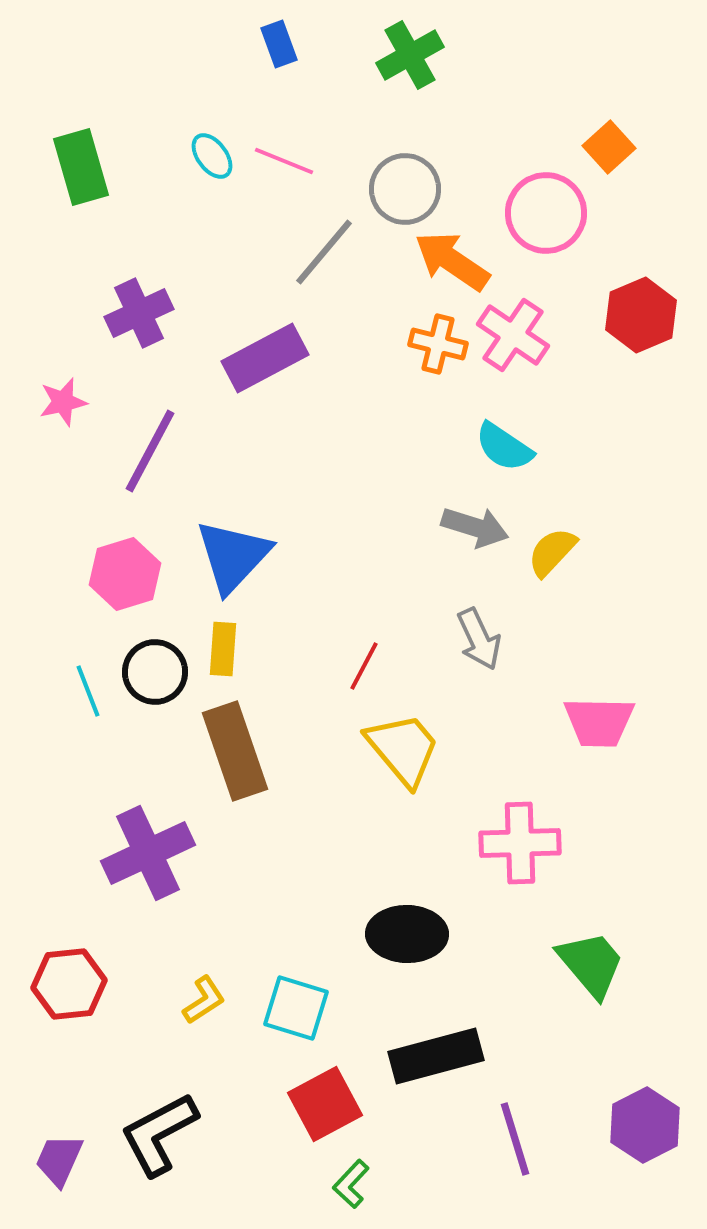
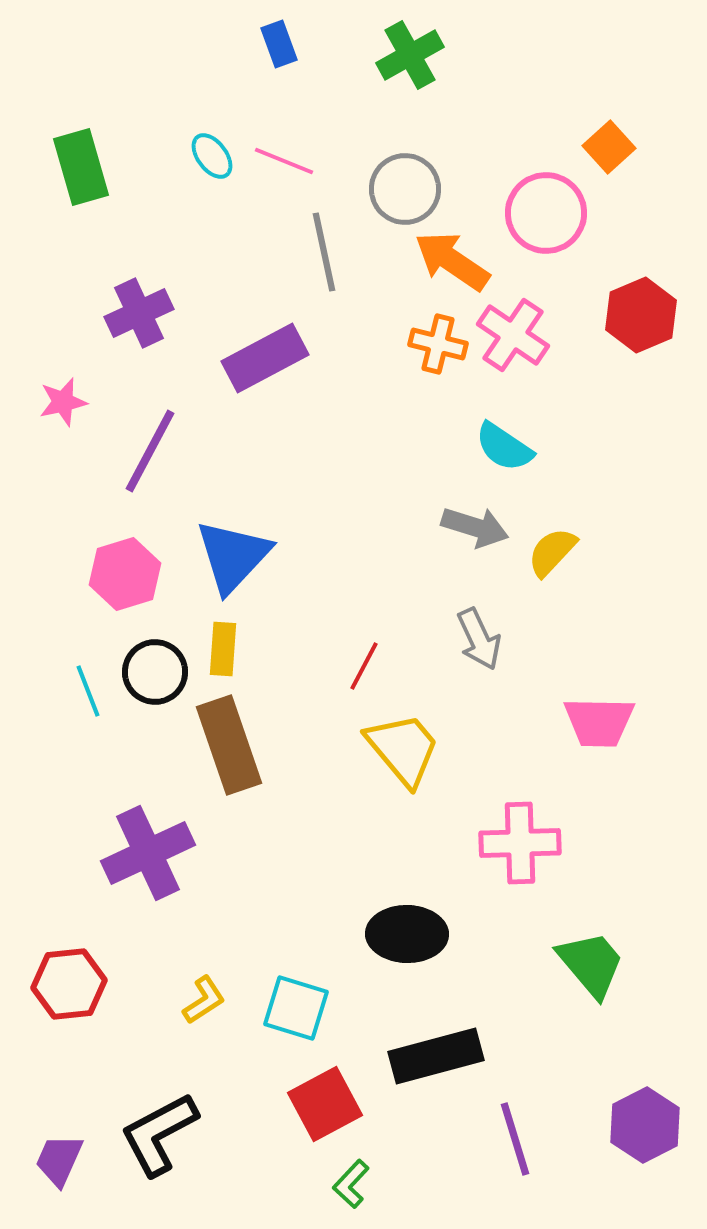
gray line at (324, 252): rotated 52 degrees counterclockwise
brown rectangle at (235, 751): moved 6 px left, 6 px up
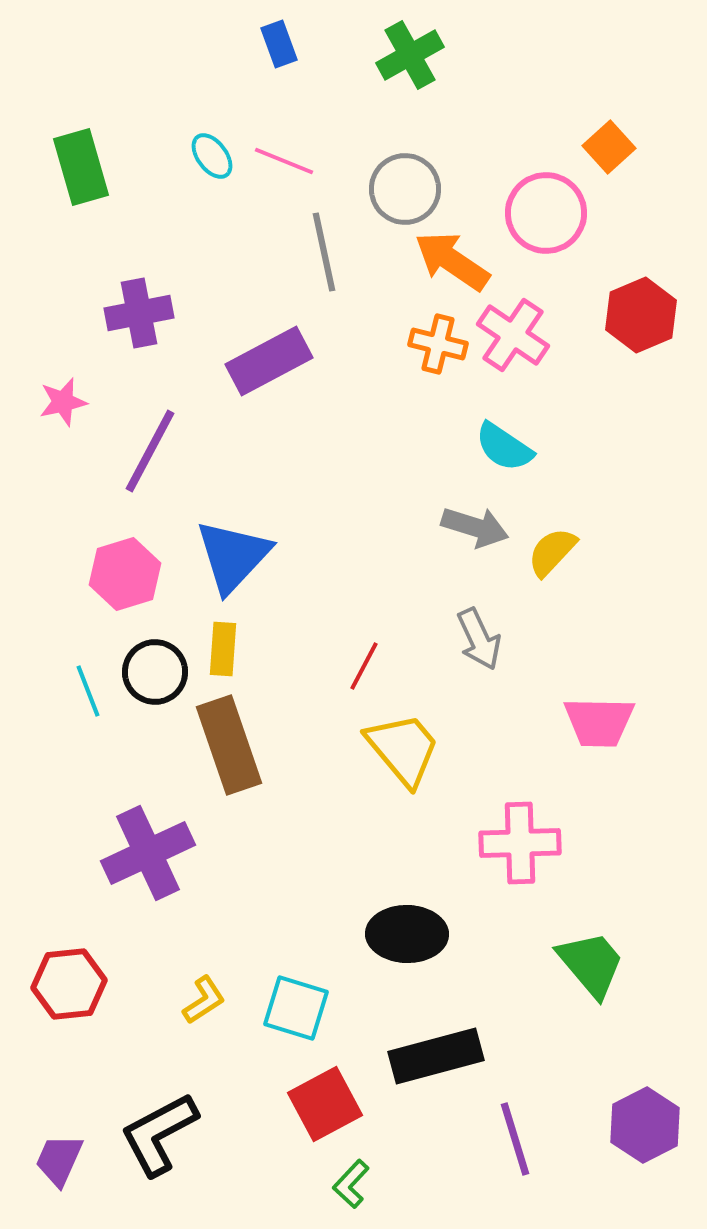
purple cross at (139, 313): rotated 14 degrees clockwise
purple rectangle at (265, 358): moved 4 px right, 3 px down
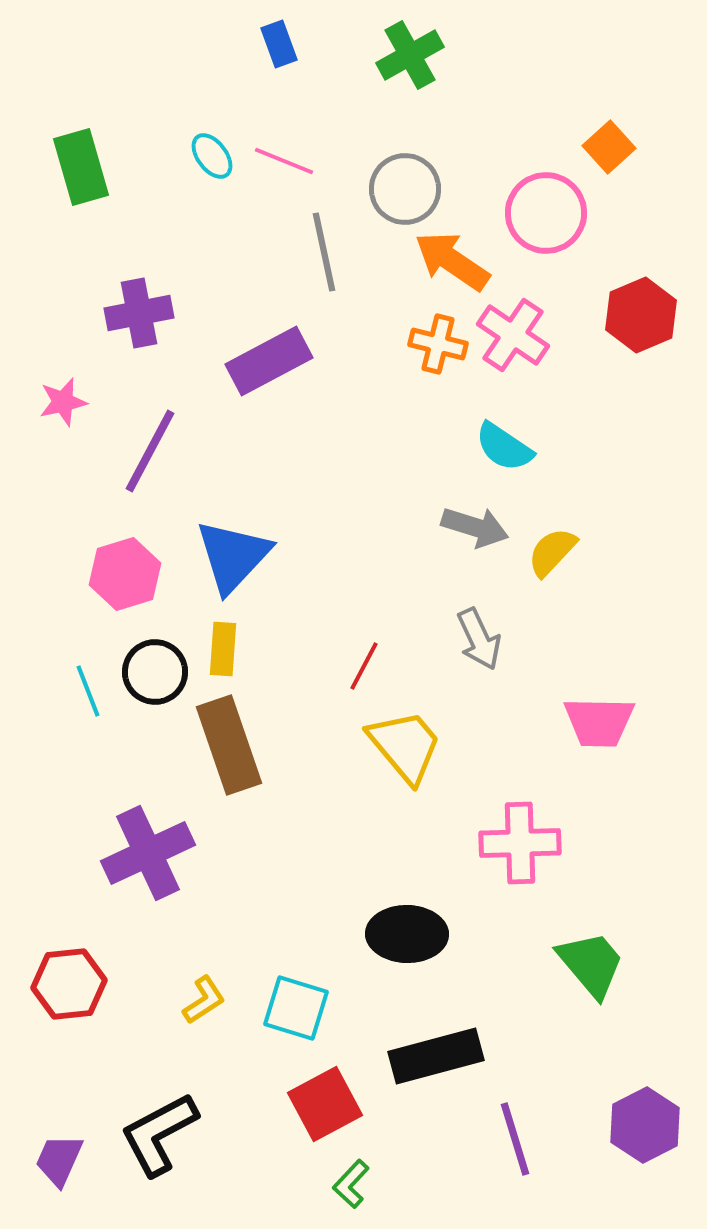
yellow trapezoid at (403, 749): moved 2 px right, 3 px up
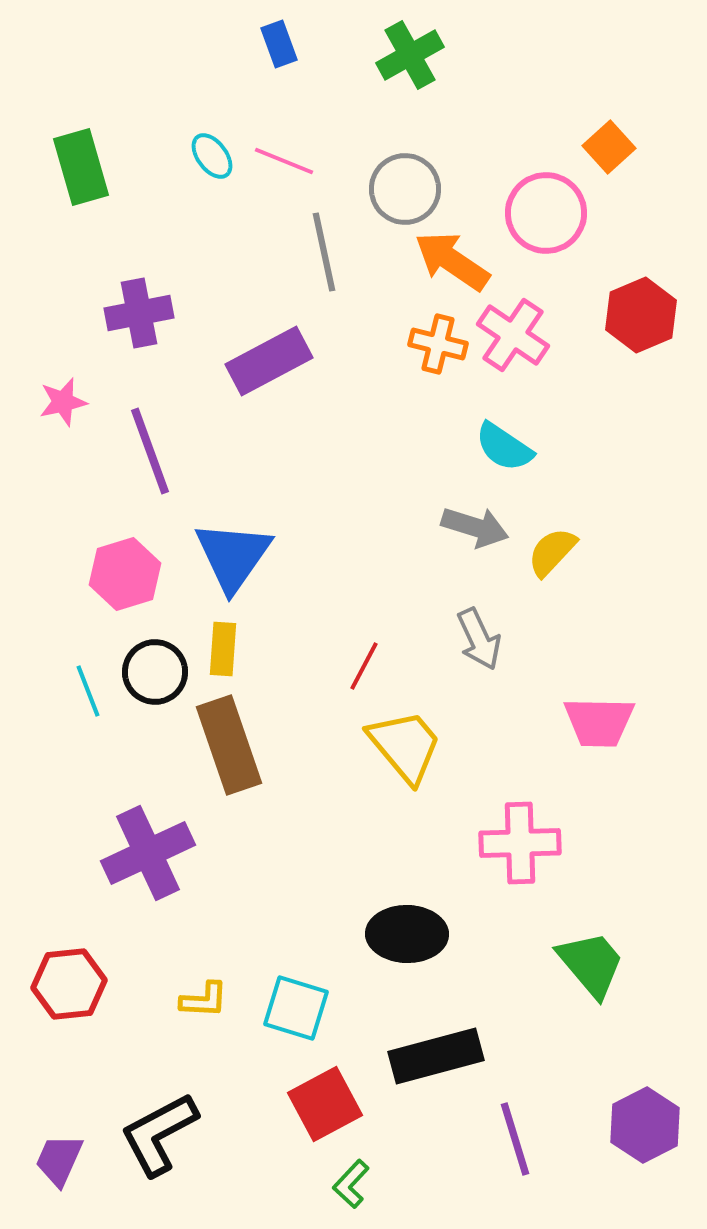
purple line at (150, 451): rotated 48 degrees counterclockwise
blue triangle at (233, 556): rotated 8 degrees counterclockwise
yellow L-shape at (204, 1000): rotated 36 degrees clockwise
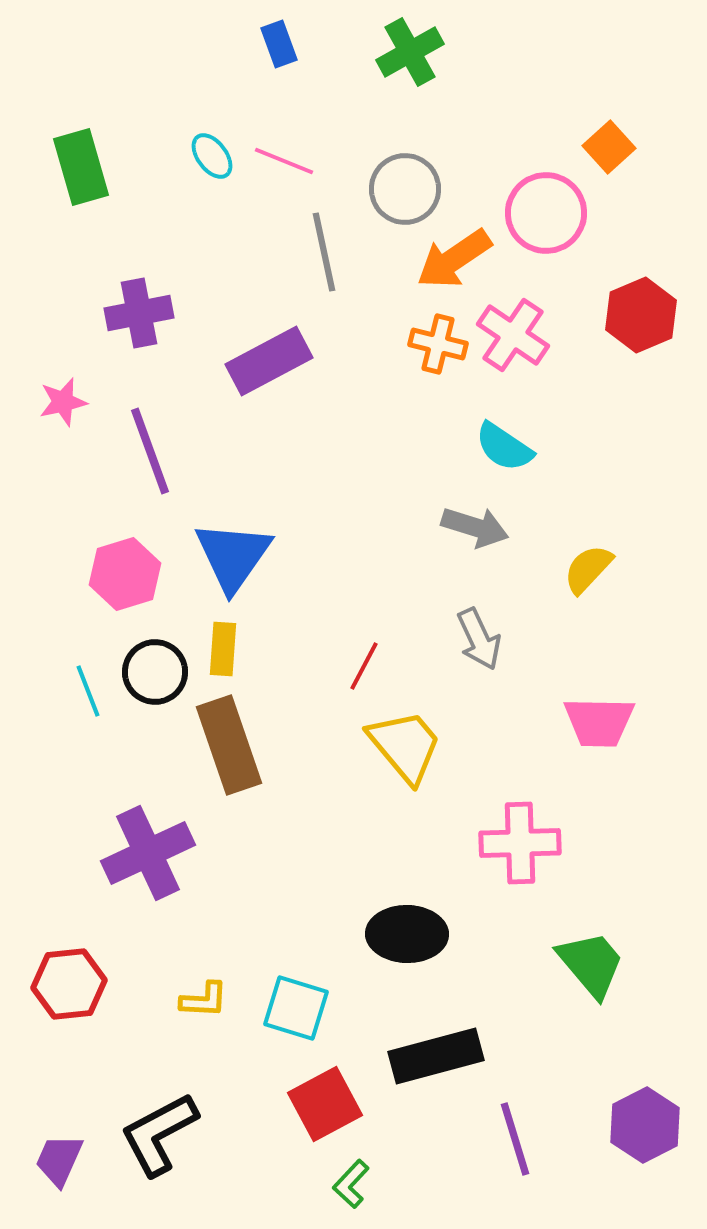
green cross at (410, 55): moved 3 px up
orange arrow at (452, 261): moved 2 px right, 2 px up; rotated 68 degrees counterclockwise
yellow semicircle at (552, 552): moved 36 px right, 17 px down
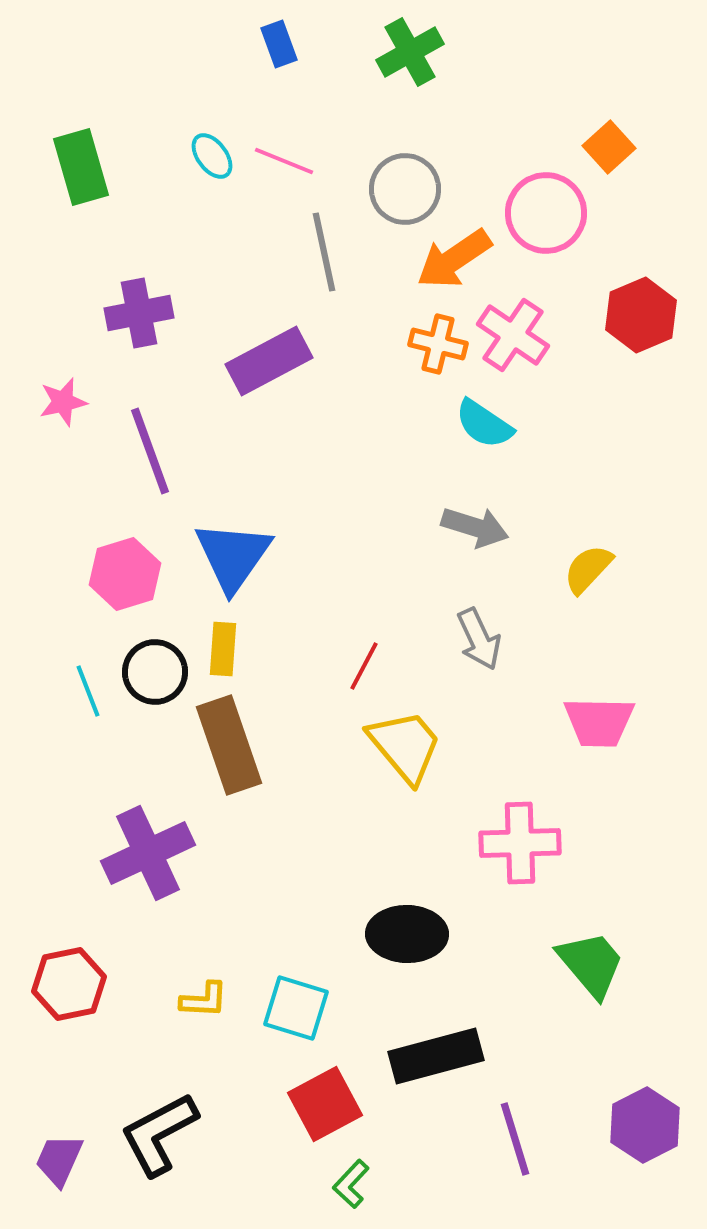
cyan semicircle at (504, 447): moved 20 px left, 23 px up
red hexagon at (69, 984): rotated 6 degrees counterclockwise
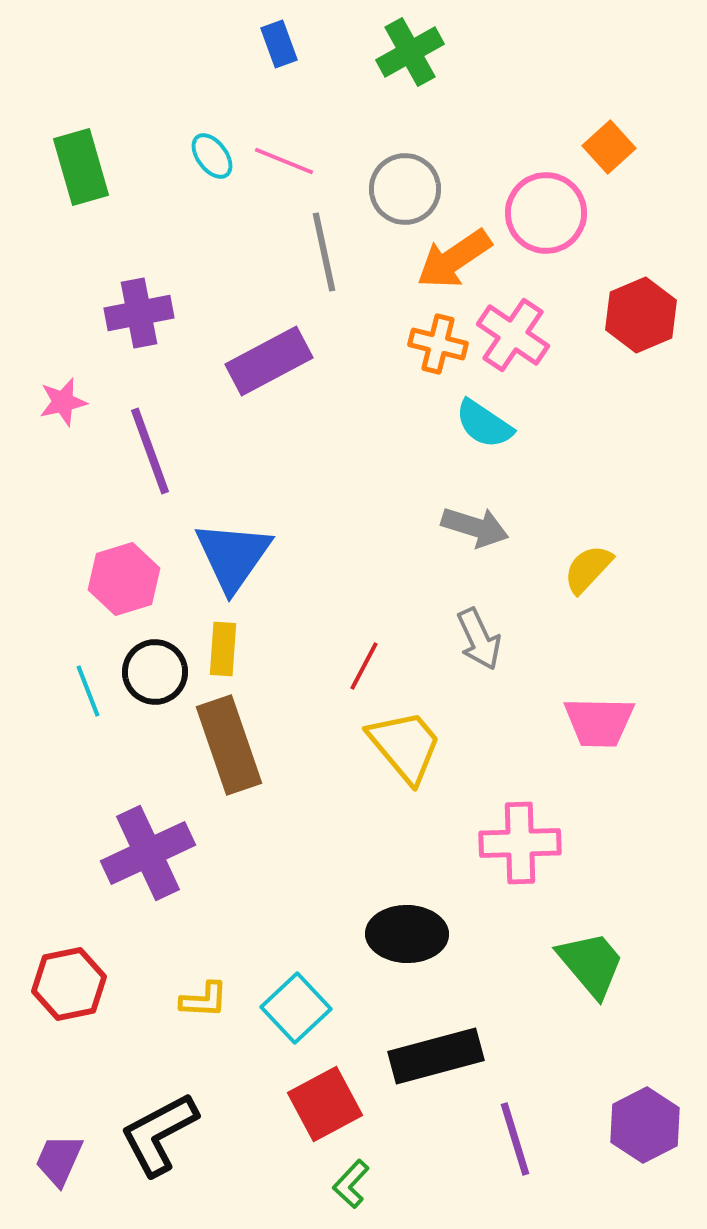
pink hexagon at (125, 574): moved 1 px left, 5 px down
cyan square at (296, 1008): rotated 30 degrees clockwise
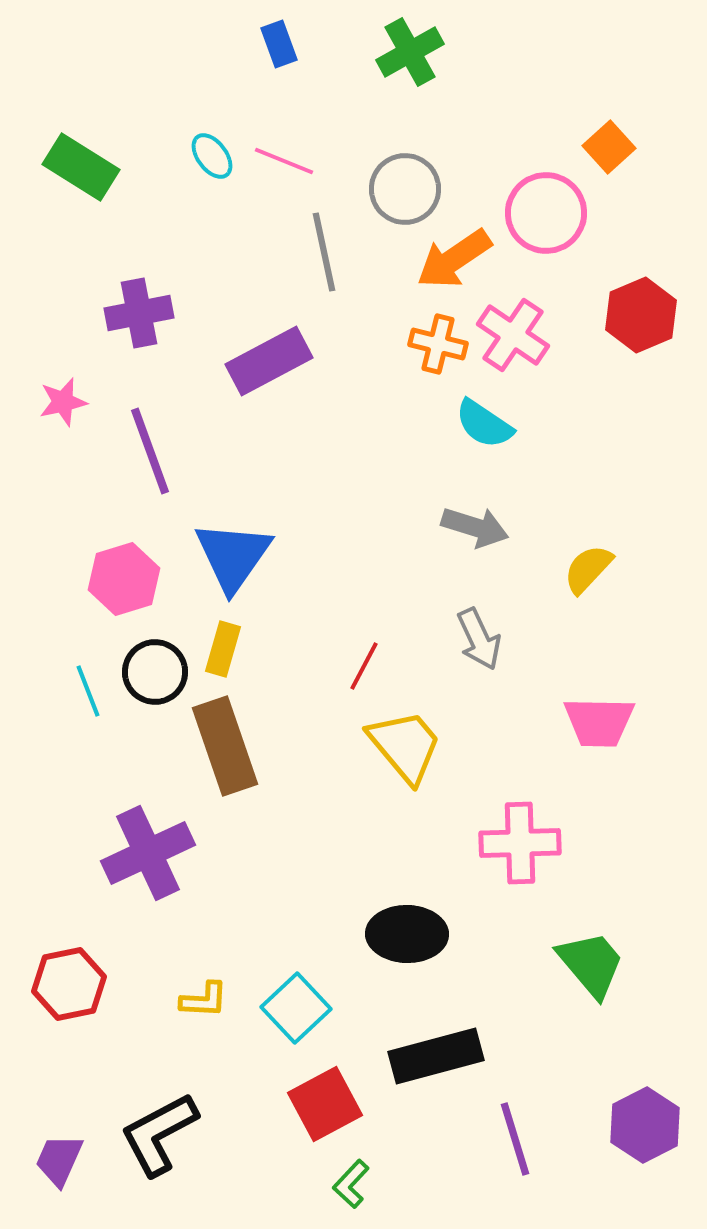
green rectangle at (81, 167): rotated 42 degrees counterclockwise
yellow rectangle at (223, 649): rotated 12 degrees clockwise
brown rectangle at (229, 745): moved 4 px left, 1 px down
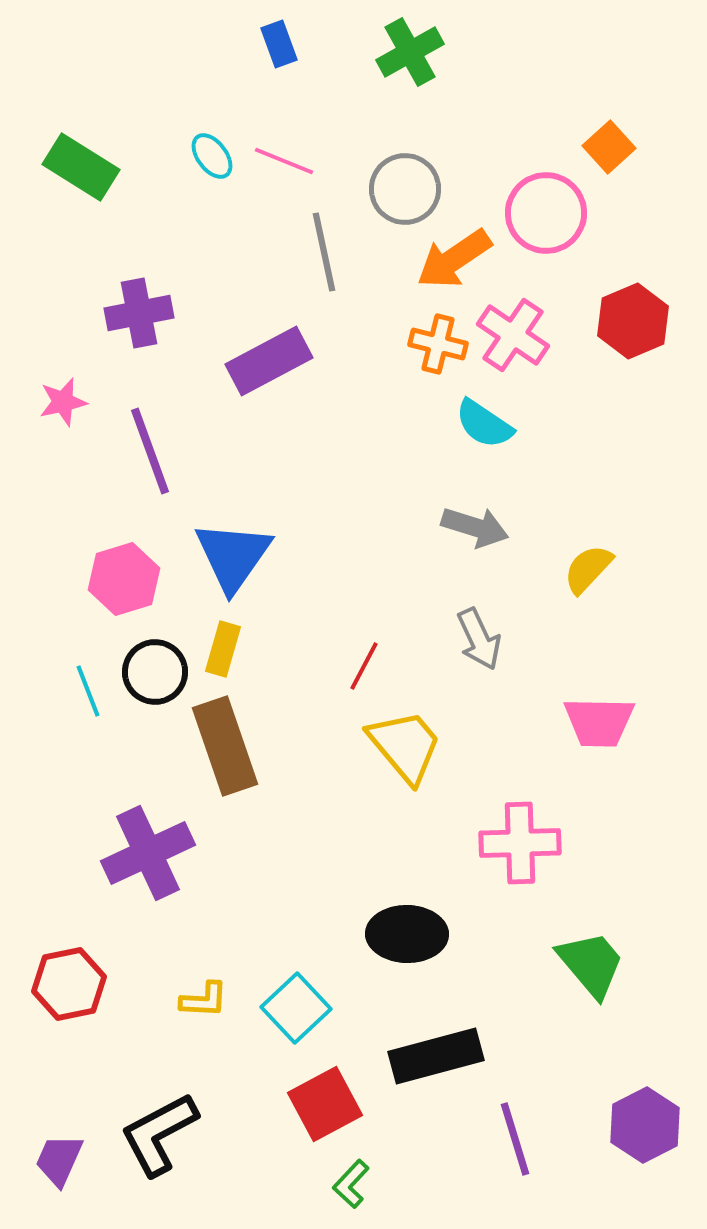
red hexagon at (641, 315): moved 8 px left, 6 px down
